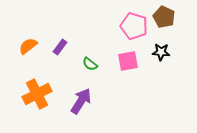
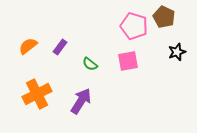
black star: moved 16 px right; rotated 24 degrees counterclockwise
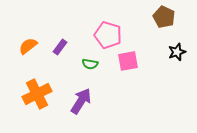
pink pentagon: moved 26 px left, 9 px down
green semicircle: rotated 28 degrees counterclockwise
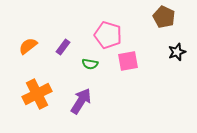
purple rectangle: moved 3 px right
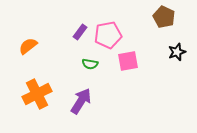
pink pentagon: rotated 28 degrees counterclockwise
purple rectangle: moved 17 px right, 15 px up
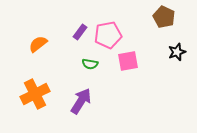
orange semicircle: moved 10 px right, 2 px up
orange cross: moved 2 px left
